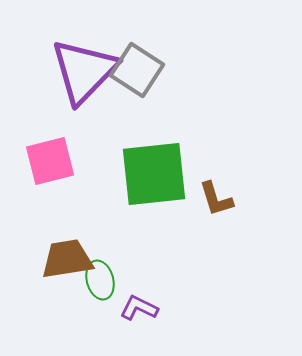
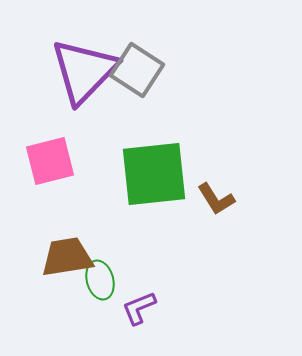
brown L-shape: rotated 15 degrees counterclockwise
brown trapezoid: moved 2 px up
purple L-shape: rotated 48 degrees counterclockwise
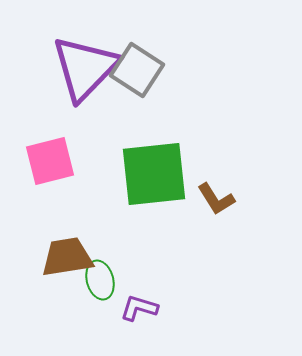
purple triangle: moved 1 px right, 3 px up
purple L-shape: rotated 39 degrees clockwise
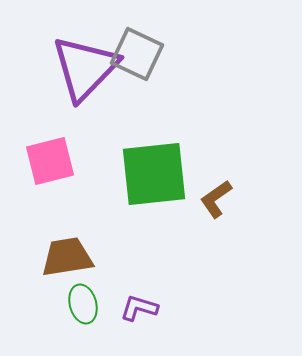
gray square: moved 16 px up; rotated 8 degrees counterclockwise
brown L-shape: rotated 87 degrees clockwise
green ellipse: moved 17 px left, 24 px down
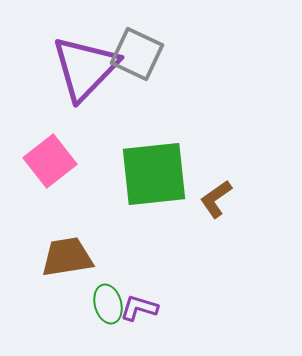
pink square: rotated 24 degrees counterclockwise
green ellipse: moved 25 px right
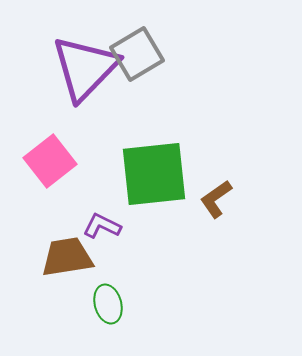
gray square: rotated 34 degrees clockwise
purple L-shape: moved 37 px left, 82 px up; rotated 9 degrees clockwise
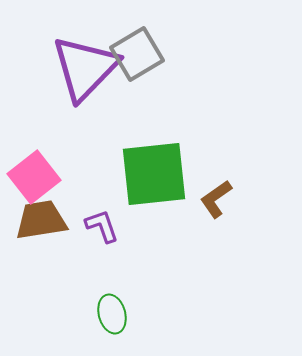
pink square: moved 16 px left, 16 px down
purple L-shape: rotated 45 degrees clockwise
brown trapezoid: moved 26 px left, 37 px up
green ellipse: moved 4 px right, 10 px down
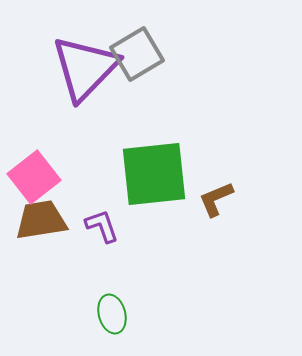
brown L-shape: rotated 12 degrees clockwise
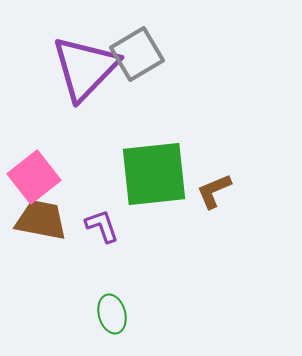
brown L-shape: moved 2 px left, 8 px up
brown trapezoid: rotated 20 degrees clockwise
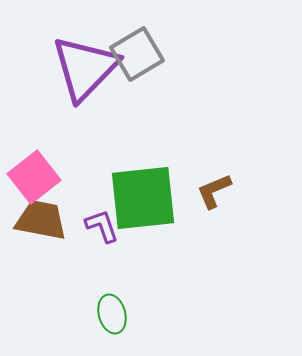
green square: moved 11 px left, 24 px down
